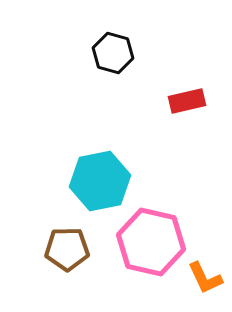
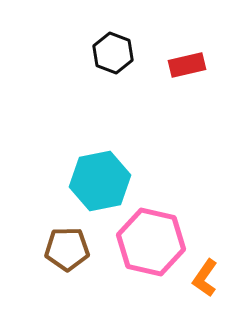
black hexagon: rotated 6 degrees clockwise
red rectangle: moved 36 px up
orange L-shape: rotated 60 degrees clockwise
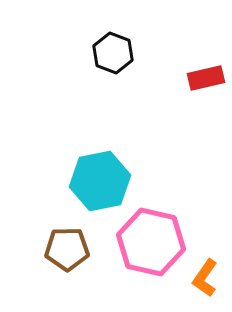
red rectangle: moved 19 px right, 13 px down
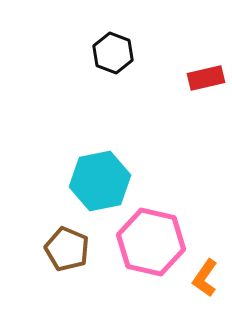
brown pentagon: rotated 24 degrees clockwise
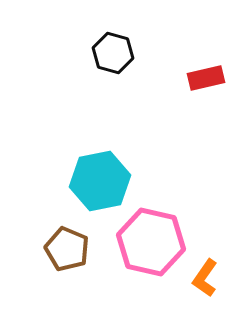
black hexagon: rotated 6 degrees counterclockwise
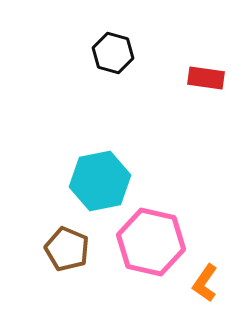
red rectangle: rotated 21 degrees clockwise
orange L-shape: moved 5 px down
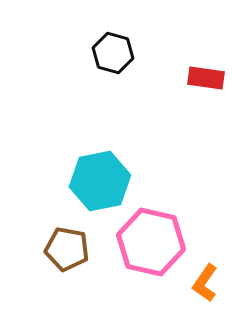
brown pentagon: rotated 12 degrees counterclockwise
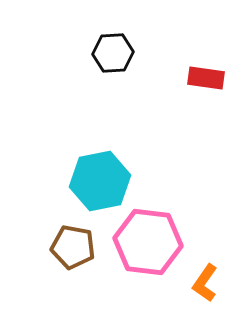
black hexagon: rotated 18 degrees counterclockwise
pink hexagon: moved 3 px left; rotated 6 degrees counterclockwise
brown pentagon: moved 6 px right, 2 px up
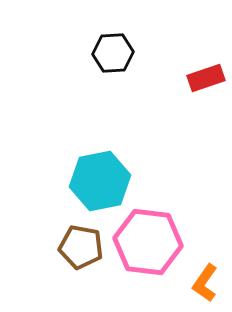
red rectangle: rotated 27 degrees counterclockwise
brown pentagon: moved 8 px right
